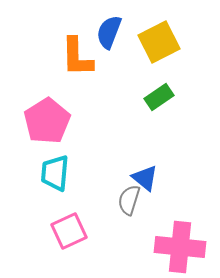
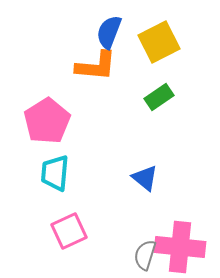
orange L-shape: moved 19 px right, 9 px down; rotated 84 degrees counterclockwise
gray semicircle: moved 16 px right, 55 px down
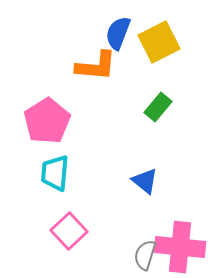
blue semicircle: moved 9 px right, 1 px down
green rectangle: moved 1 px left, 10 px down; rotated 16 degrees counterclockwise
blue triangle: moved 3 px down
pink square: rotated 18 degrees counterclockwise
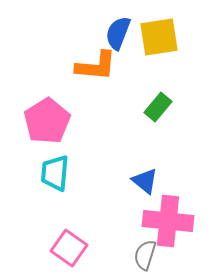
yellow square: moved 5 px up; rotated 18 degrees clockwise
pink square: moved 17 px down; rotated 12 degrees counterclockwise
pink cross: moved 12 px left, 26 px up
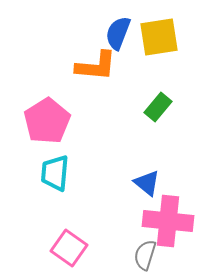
blue triangle: moved 2 px right, 2 px down
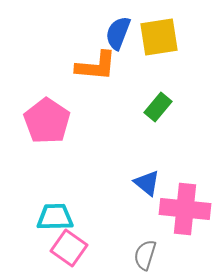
pink pentagon: rotated 6 degrees counterclockwise
cyan trapezoid: moved 44 px down; rotated 84 degrees clockwise
pink cross: moved 17 px right, 12 px up
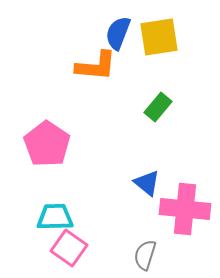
pink pentagon: moved 23 px down
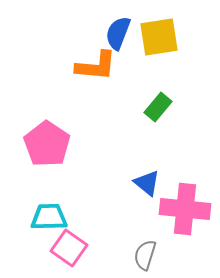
cyan trapezoid: moved 6 px left
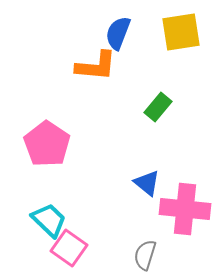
yellow square: moved 22 px right, 5 px up
cyan trapezoid: moved 3 px down; rotated 45 degrees clockwise
